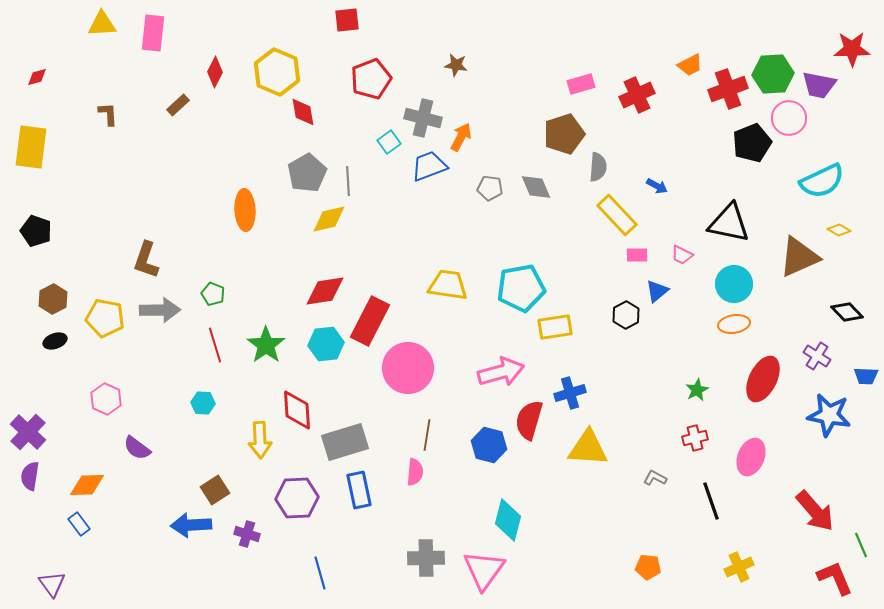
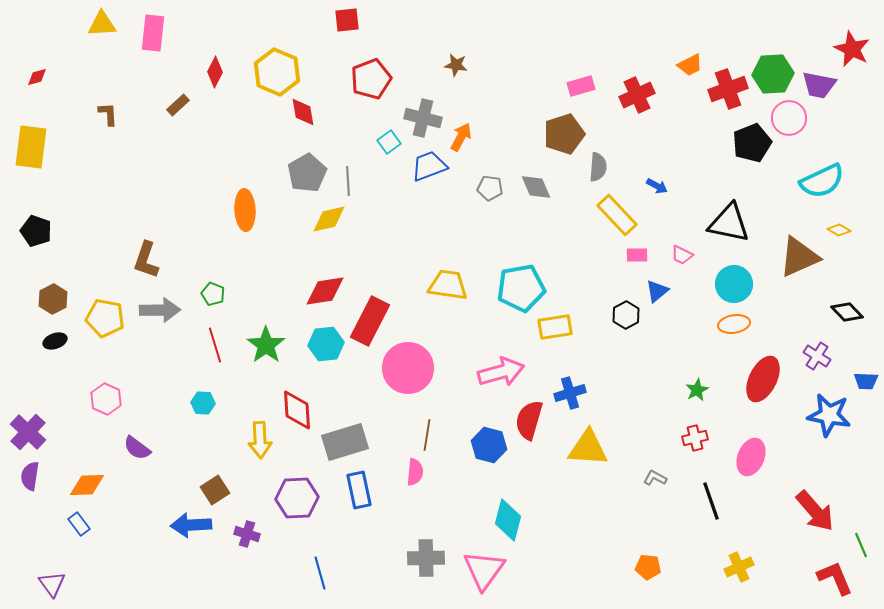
red star at (852, 49): rotated 27 degrees clockwise
pink rectangle at (581, 84): moved 2 px down
blue trapezoid at (866, 376): moved 5 px down
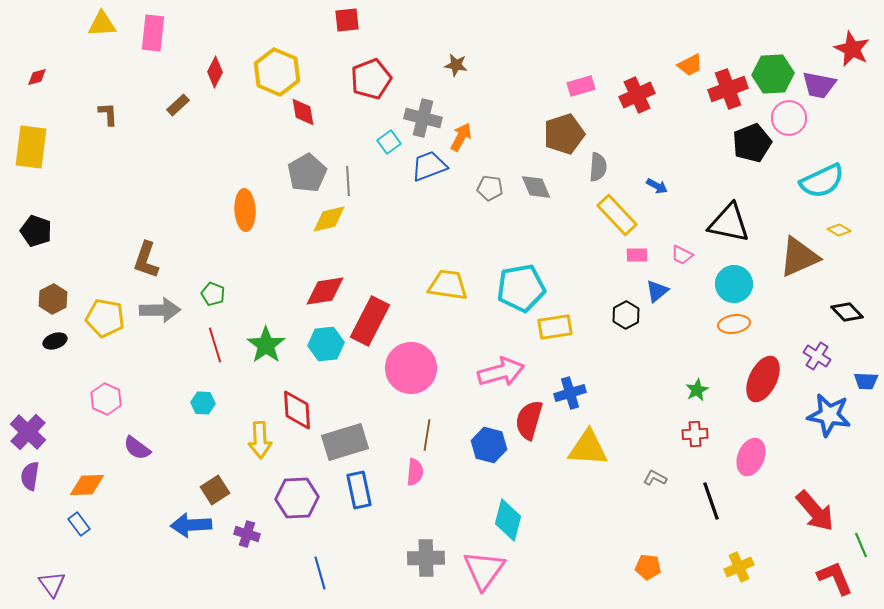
pink circle at (408, 368): moved 3 px right
red cross at (695, 438): moved 4 px up; rotated 10 degrees clockwise
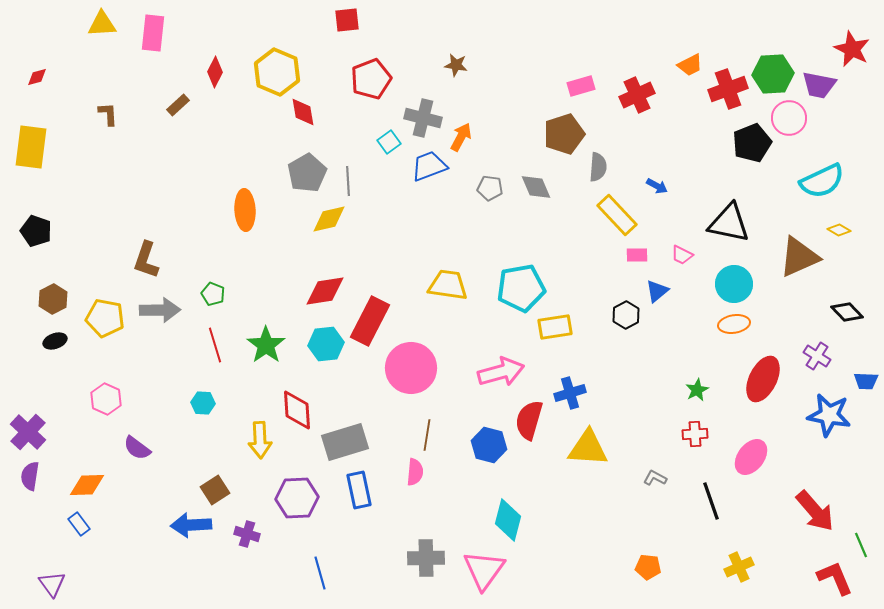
pink ellipse at (751, 457): rotated 15 degrees clockwise
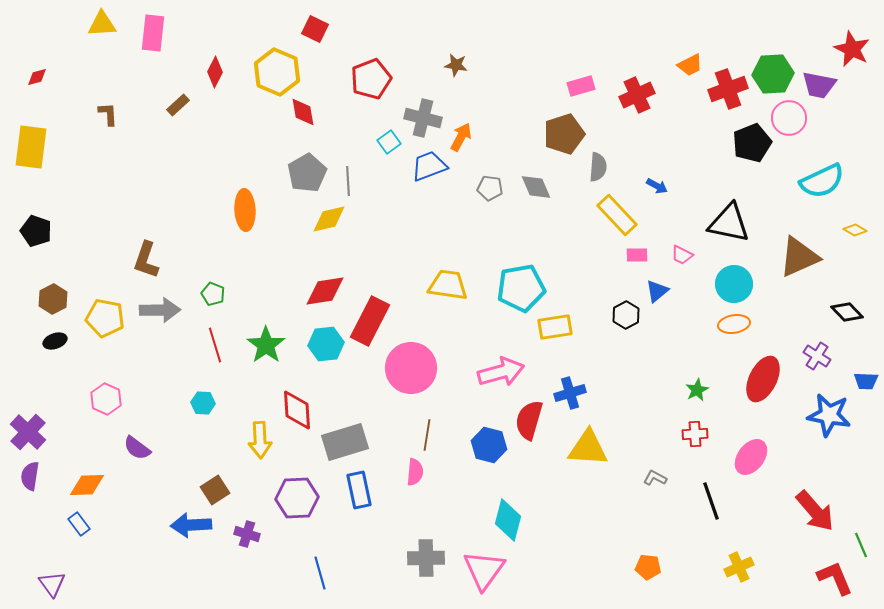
red square at (347, 20): moved 32 px left, 9 px down; rotated 32 degrees clockwise
yellow diamond at (839, 230): moved 16 px right
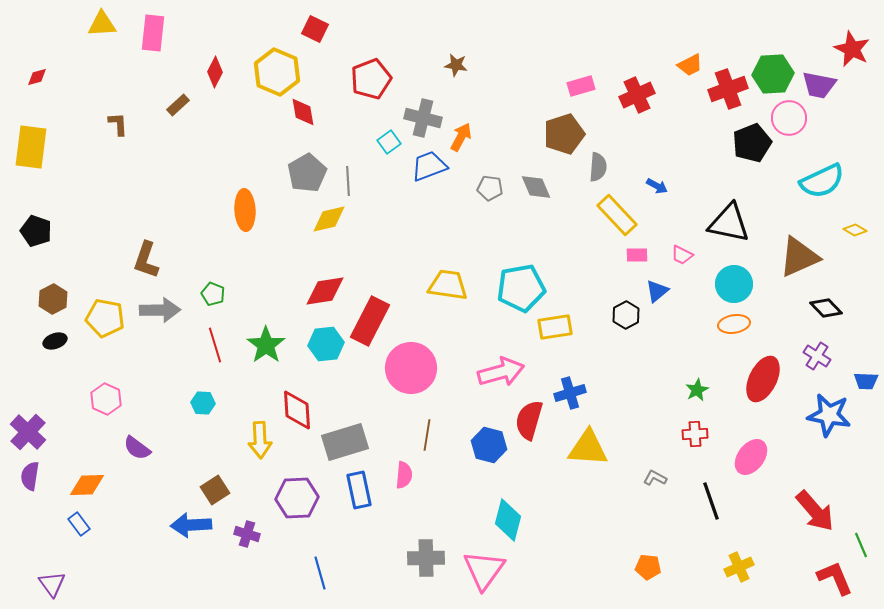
brown L-shape at (108, 114): moved 10 px right, 10 px down
black diamond at (847, 312): moved 21 px left, 4 px up
pink semicircle at (415, 472): moved 11 px left, 3 px down
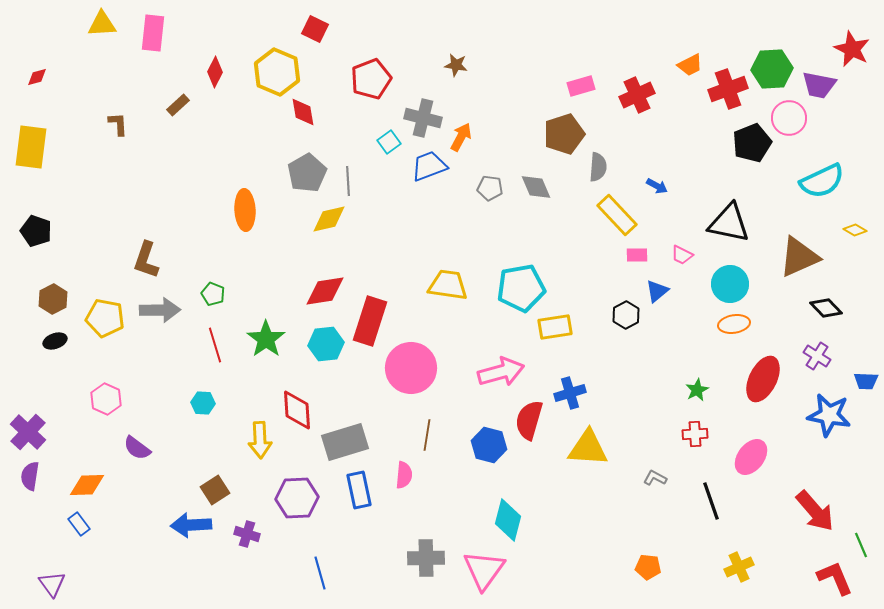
green hexagon at (773, 74): moved 1 px left, 5 px up
cyan circle at (734, 284): moved 4 px left
red rectangle at (370, 321): rotated 9 degrees counterclockwise
green star at (266, 345): moved 6 px up
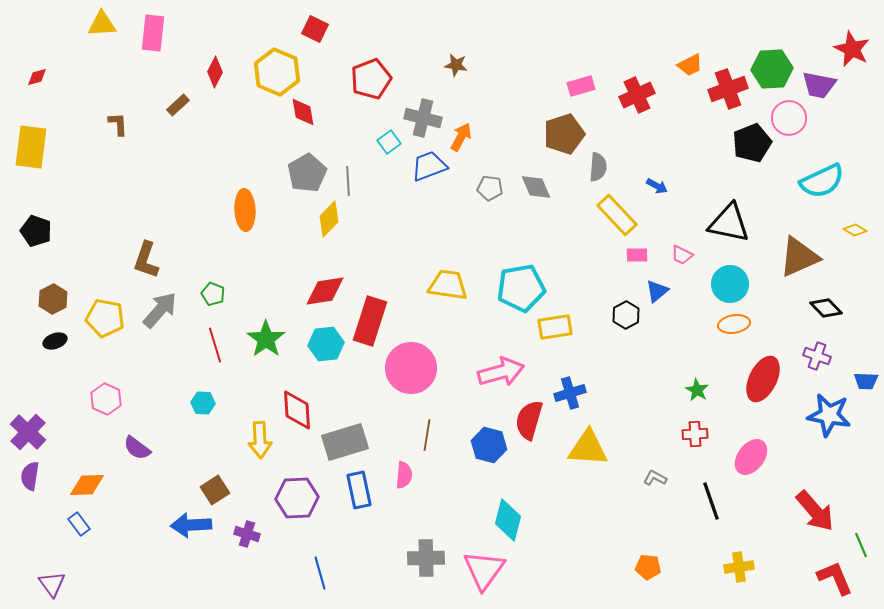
yellow diamond at (329, 219): rotated 33 degrees counterclockwise
gray arrow at (160, 310): rotated 48 degrees counterclockwise
purple cross at (817, 356): rotated 12 degrees counterclockwise
green star at (697, 390): rotated 15 degrees counterclockwise
yellow cross at (739, 567): rotated 16 degrees clockwise
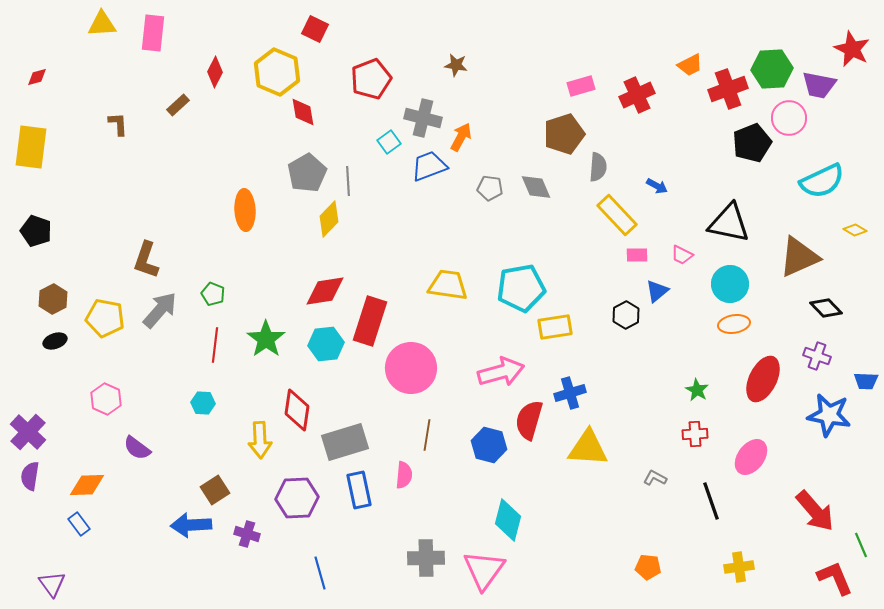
red line at (215, 345): rotated 24 degrees clockwise
red diamond at (297, 410): rotated 12 degrees clockwise
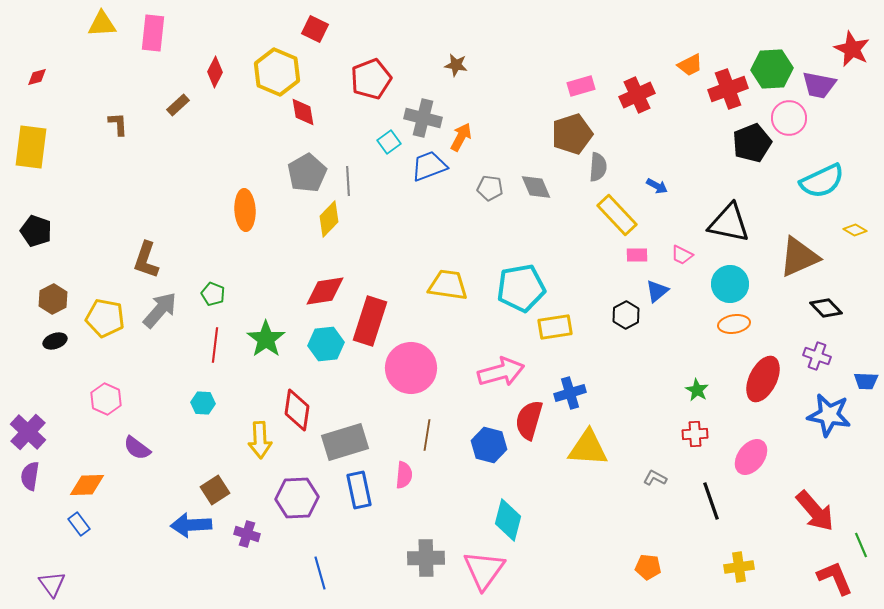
brown pentagon at (564, 134): moved 8 px right
